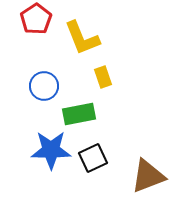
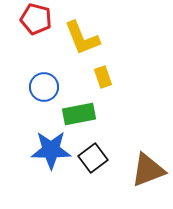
red pentagon: rotated 24 degrees counterclockwise
blue circle: moved 1 px down
black square: rotated 12 degrees counterclockwise
brown triangle: moved 6 px up
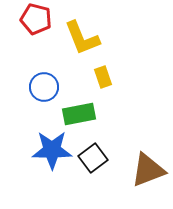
blue star: moved 1 px right
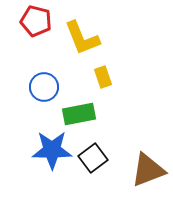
red pentagon: moved 2 px down
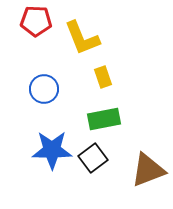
red pentagon: rotated 12 degrees counterclockwise
blue circle: moved 2 px down
green rectangle: moved 25 px right, 5 px down
